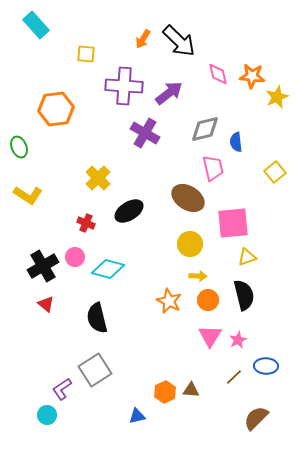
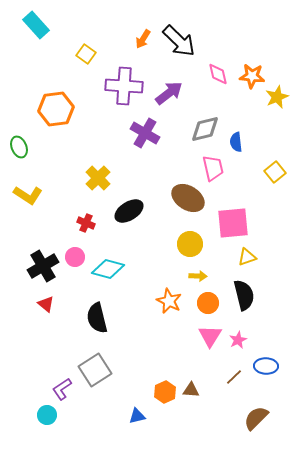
yellow square at (86, 54): rotated 30 degrees clockwise
orange circle at (208, 300): moved 3 px down
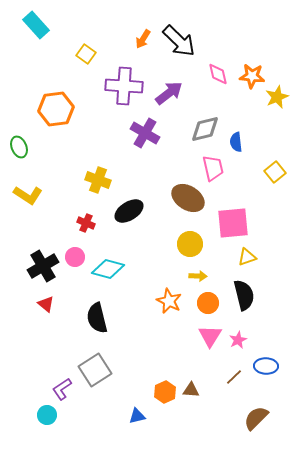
yellow cross at (98, 178): moved 2 px down; rotated 25 degrees counterclockwise
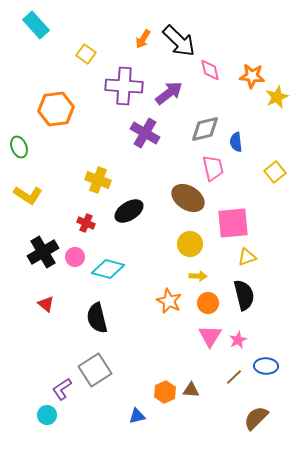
pink diamond at (218, 74): moved 8 px left, 4 px up
black cross at (43, 266): moved 14 px up
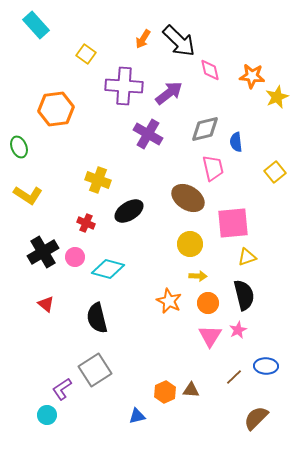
purple cross at (145, 133): moved 3 px right, 1 px down
pink star at (238, 340): moved 10 px up
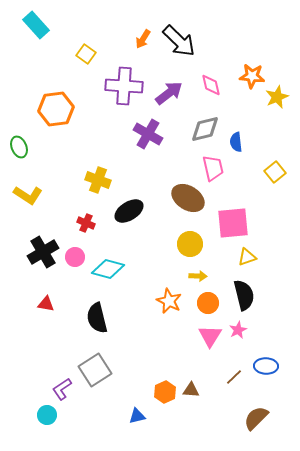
pink diamond at (210, 70): moved 1 px right, 15 px down
red triangle at (46, 304): rotated 30 degrees counterclockwise
